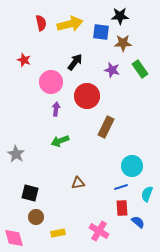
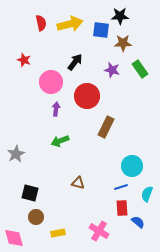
blue square: moved 2 px up
gray star: rotated 12 degrees clockwise
brown triangle: rotated 24 degrees clockwise
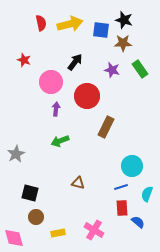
black star: moved 4 px right, 4 px down; rotated 18 degrees clockwise
pink cross: moved 5 px left, 1 px up
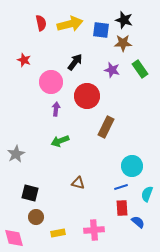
pink cross: rotated 36 degrees counterclockwise
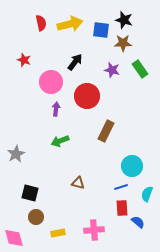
brown rectangle: moved 4 px down
